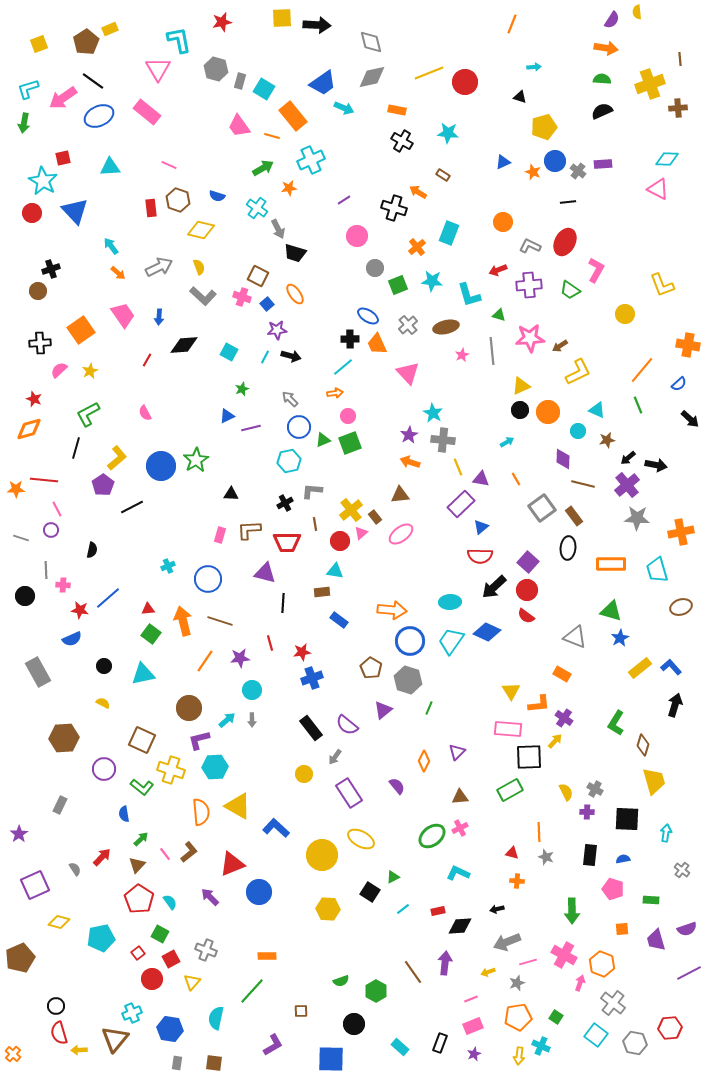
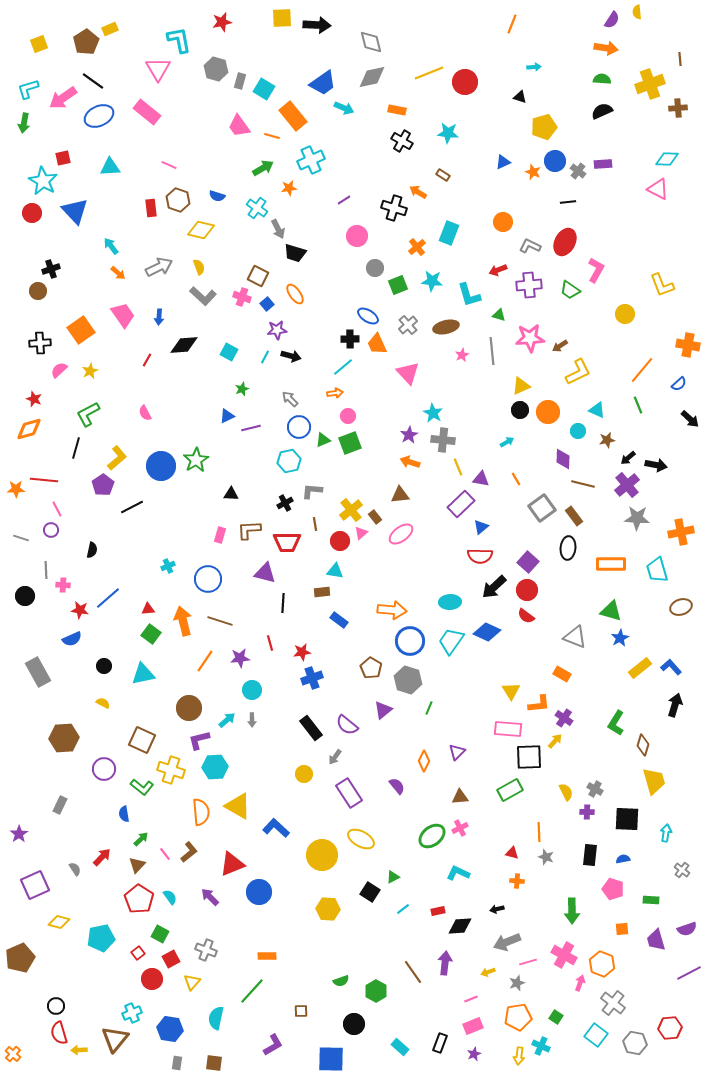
cyan semicircle at (170, 902): moved 5 px up
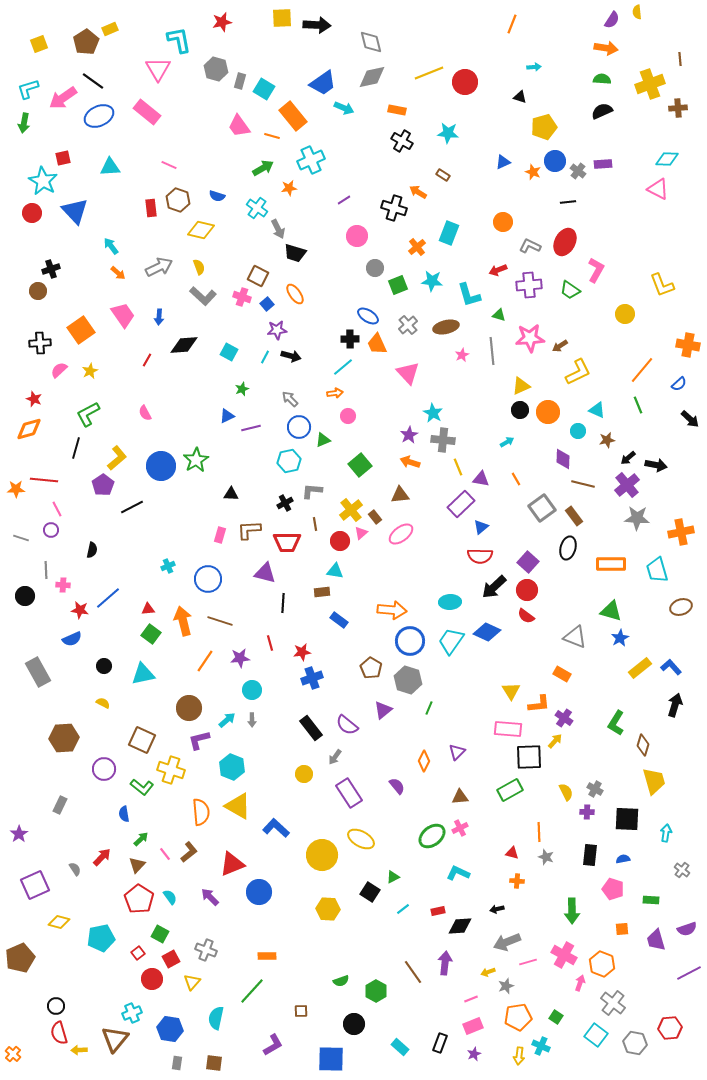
green square at (350, 443): moved 10 px right, 22 px down; rotated 20 degrees counterclockwise
black ellipse at (568, 548): rotated 10 degrees clockwise
cyan hexagon at (215, 767): moved 17 px right; rotated 25 degrees clockwise
gray star at (517, 983): moved 11 px left, 3 px down
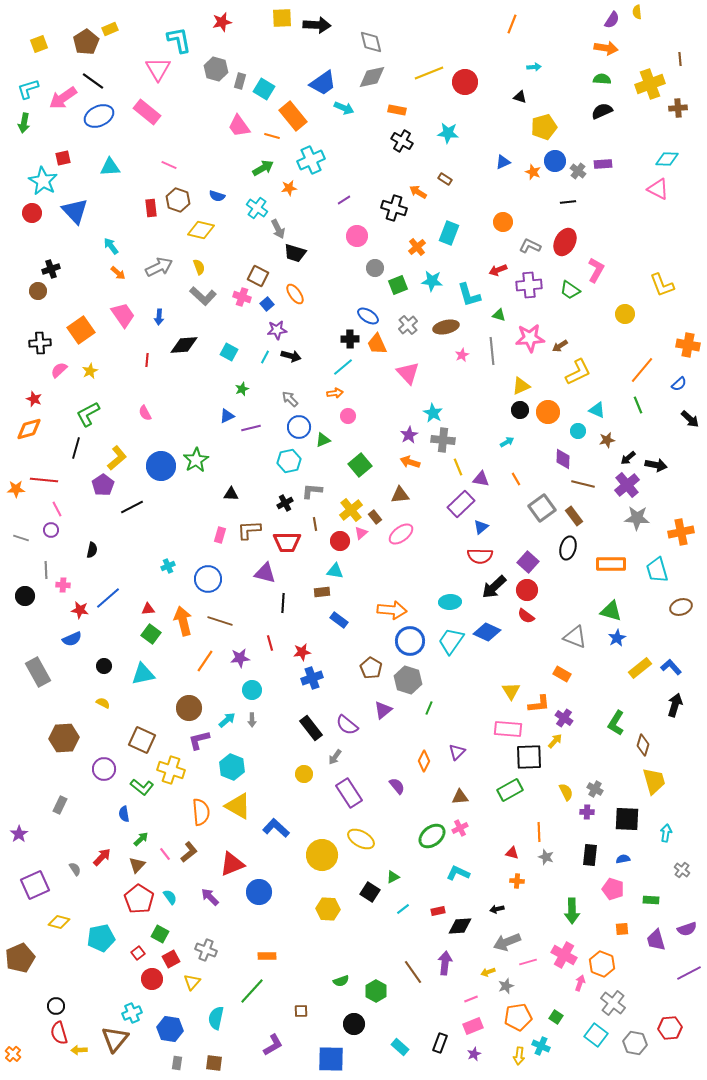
brown rectangle at (443, 175): moved 2 px right, 4 px down
red line at (147, 360): rotated 24 degrees counterclockwise
blue star at (620, 638): moved 3 px left
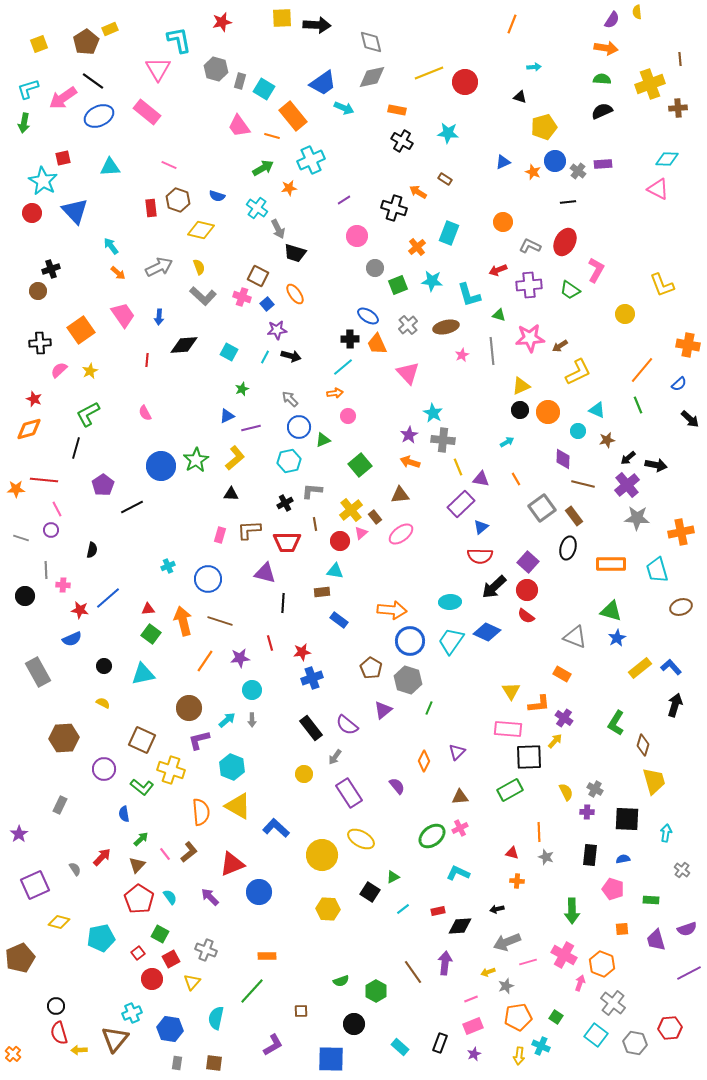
yellow L-shape at (117, 458): moved 118 px right
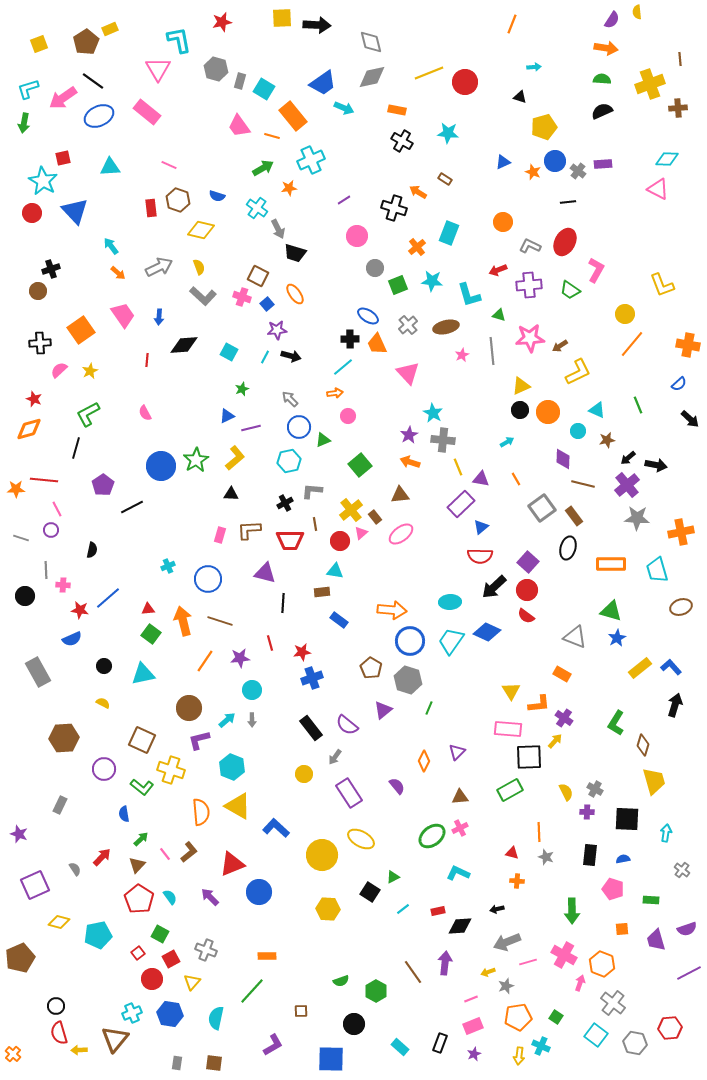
orange line at (642, 370): moved 10 px left, 26 px up
red trapezoid at (287, 542): moved 3 px right, 2 px up
purple star at (19, 834): rotated 18 degrees counterclockwise
cyan pentagon at (101, 938): moved 3 px left, 3 px up
blue hexagon at (170, 1029): moved 15 px up
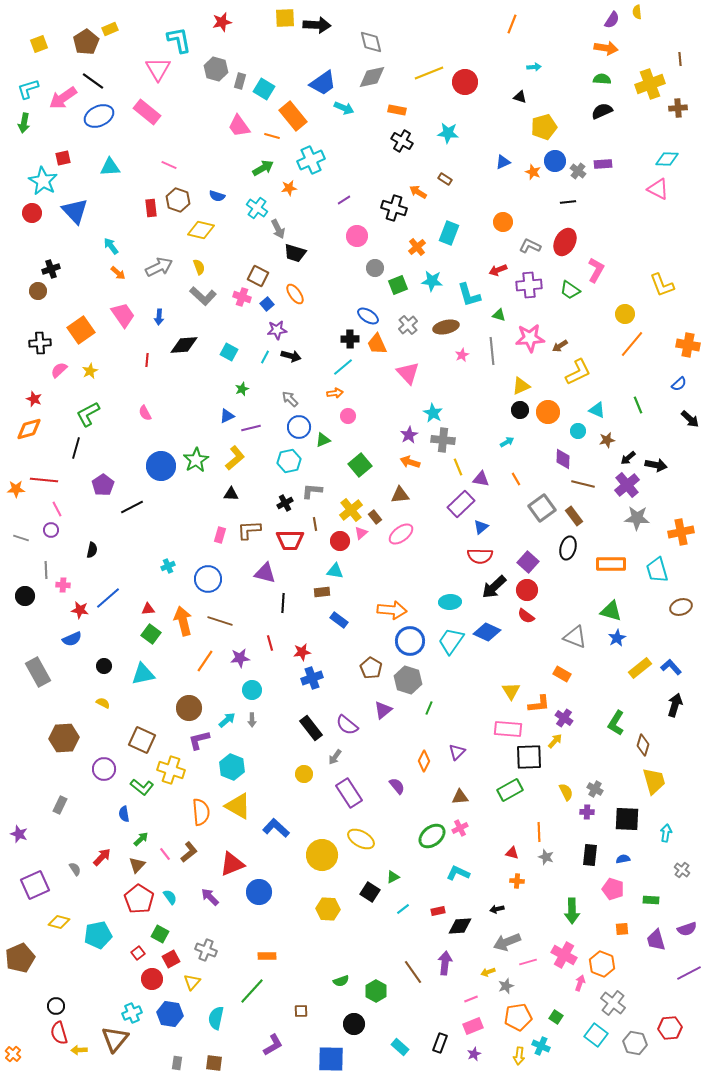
yellow square at (282, 18): moved 3 px right
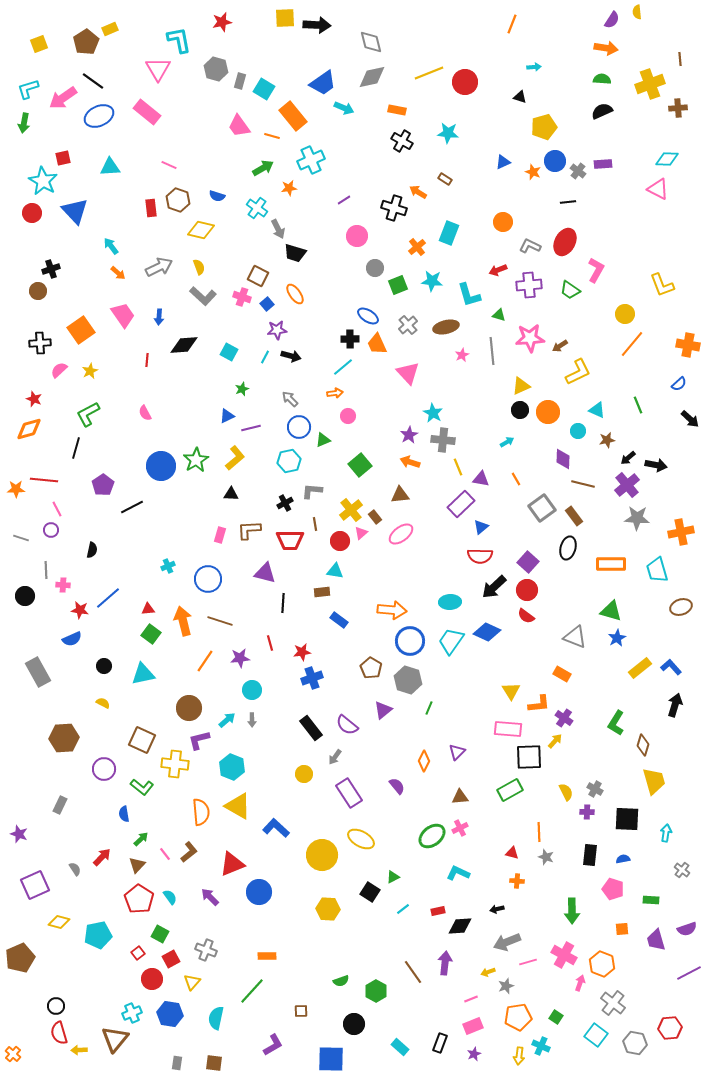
yellow cross at (171, 770): moved 4 px right, 6 px up; rotated 12 degrees counterclockwise
